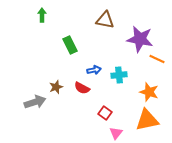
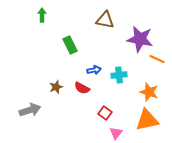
gray arrow: moved 5 px left, 8 px down
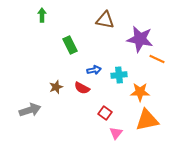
orange star: moved 9 px left; rotated 18 degrees counterclockwise
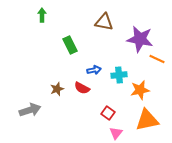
brown triangle: moved 1 px left, 2 px down
brown star: moved 1 px right, 2 px down
orange star: moved 2 px up; rotated 12 degrees counterclockwise
red square: moved 3 px right
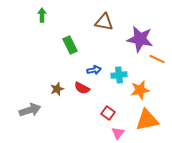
pink triangle: moved 2 px right
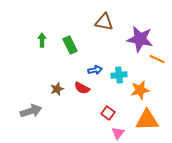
green arrow: moved 25 px down
blue arrow: moved 1 px right
gray arrow: moved 1 px right, 1 px down
orange triangle: rotated 10 degrees clockwise
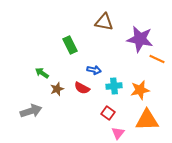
green arrow: moved 33 px down; rotated 56 degrees counterclockwise
blue arrow: moved 1 px left; rotated 24 degrees clockwise
cyan cross: moved 5 px left, 11 px down
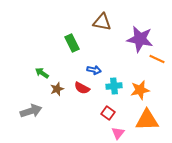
brown triangle: moved 2 px left
green rectangle: moved 2 px right, 2 px up
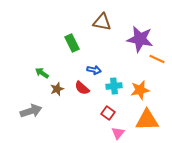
red semicircle: rotated 14 degrees clockwise
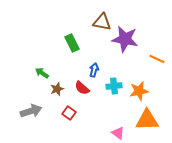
purple star: moved 15 px left
blue arrow: rotated 88 degrees counterclockwise
orange star: moved 1 px left, 1 px down
red square: moved 39 px left
pink triangle: rotated 32 degrees counterclockwise
